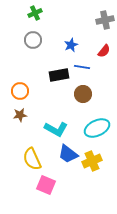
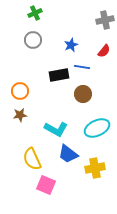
yellow cross: moved 3 px right, 7 px down; rotated 12 degrees clockwise
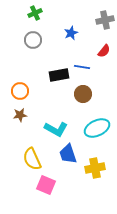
blue star: moved 12 px up
blue trapezoid: rotated 35 degrees clockwise
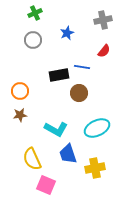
gray cross: moved 2 px left
blue star: moved 4 px left
brown circle: moved 4 px left, 1 px up
